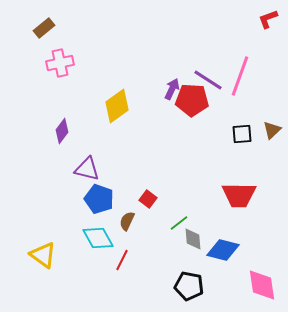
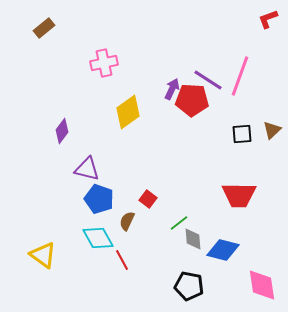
pink cross: moved 44 px right
yellow diamond: moved 11 px right, 6 px down
red line: rotated 55 degrees counterclockwise
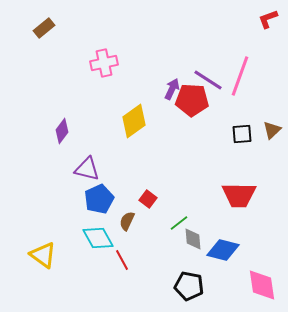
yellow diamond: moved 6 px right, 9 px down
blue pentagon: rotated 28 degrees clockwise
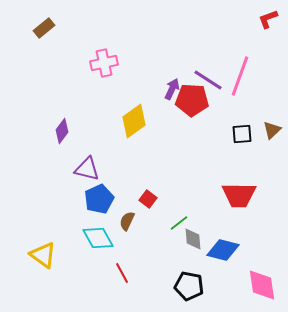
red line: moved 13 px down
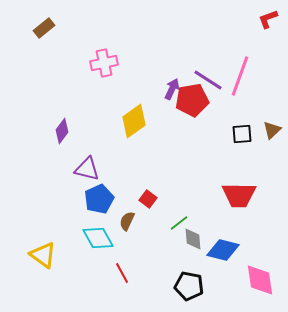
red pentagon: rotated 12 degrees counterclockwise
pink diamond: moved 2 px left, 5 px up
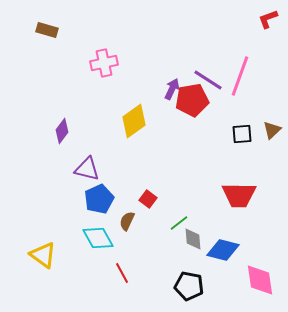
brown rectangle: moved 3 px right, 2 px down; rotated 55 degrees clockwise
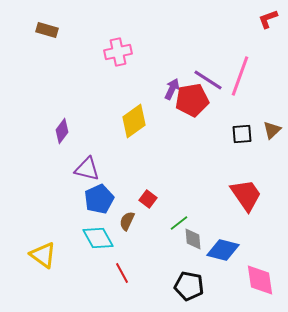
pink cross: moved 14 px right, 11 px up
red trapezoid: moved 7 px right; rotated 126 degrees counterclockwise
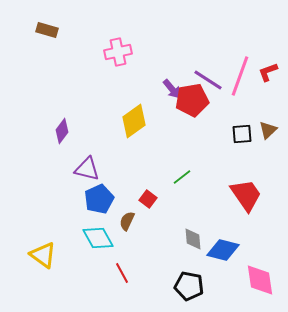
red L-shape: moved 53 px down
purple arrow: rotated 115 degrees clockwise
brown triangle: moved 4 px left
green line: moved 3 px right, 46 px up
